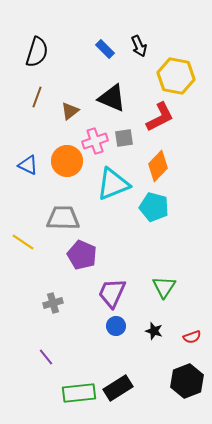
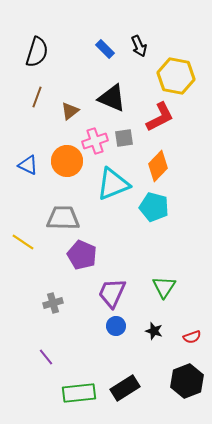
black rectangle: moved 7 px right
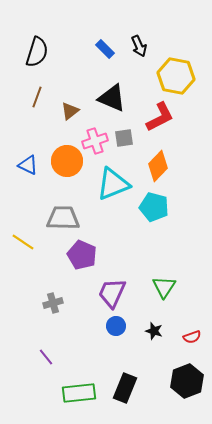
black rectangle: rotated 36 degrees counterclockwise
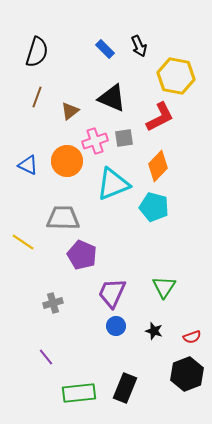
black hexagon: moved 7 px up
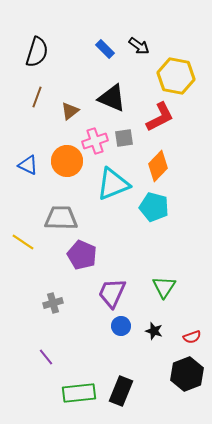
black arrow: rotated 30 degrees counterclockwise
gray trapezoid: moved 2 px left
blue circle: moved 5 px right
black rectangle: moved 4 px left, 3 px down
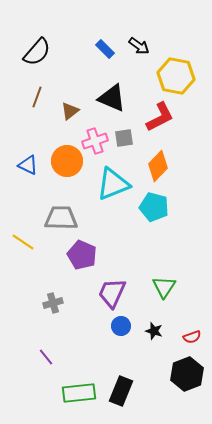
black semicircle: rotated 24 degrees clockwise
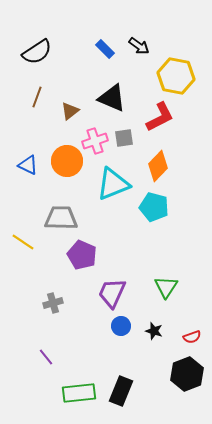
black semicircle: rotated 16 degrees clockwise
green triangle: moved 2 px right
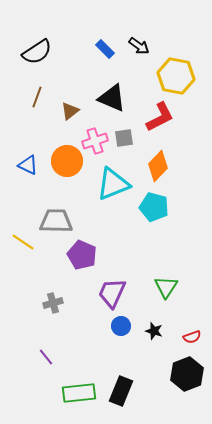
gray trapezoid: moved 5 px left, 3 px down
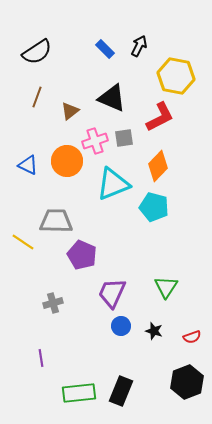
black arrow: rotated 100 degrees counterclockwise
purple line: moved 5 px left, 1 px down; rotated 30 degrees clockwise
black hexagon: moved 8 px down
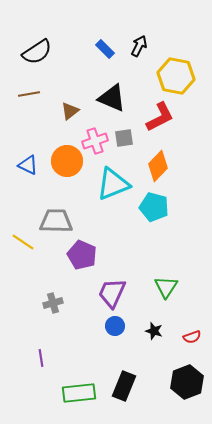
brown line: moved 8 px left, 3 px up; rotated 60 degrees clockwise
blue circle: moved 6 px left
black rectangle: moved 3 px right, 5 px up
